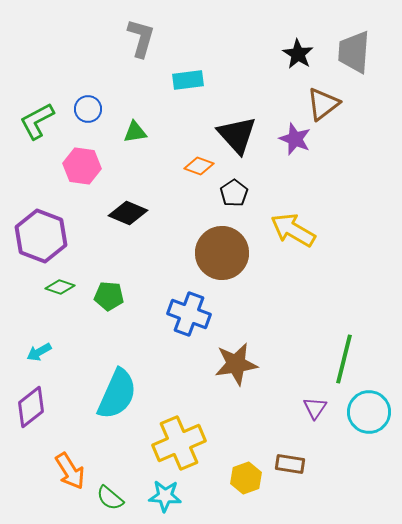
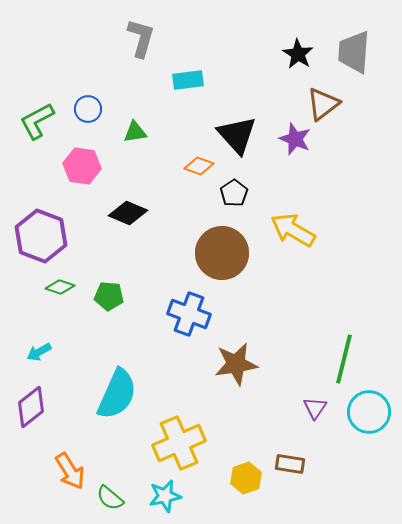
cyan star: rotated 16 degrees counterclockwise
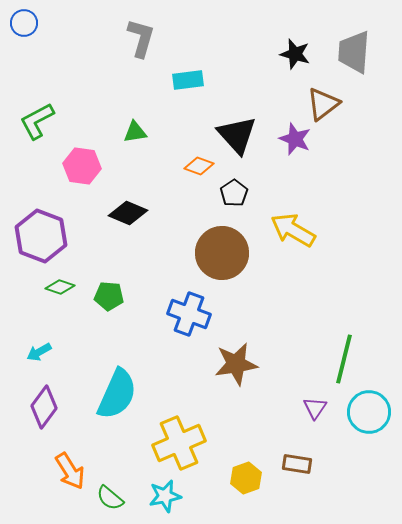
black star: moved 3 px left; rotated 16 degrees counterclockwise
blue circle: moved 64 px left, 86 px up
purple diamond: moved 13 px right; rotated 15 degrees counterclockwise
brown rectangle: moved 7 px right
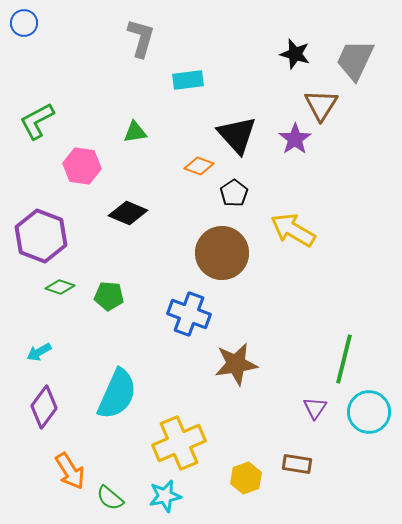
gray trapezoid: moved 1 px right, 8 px down; rotated 21 degrees clockwise
brown triangle: moved 2 px left, 1 px down; rotated 21 degrees counterclockwise
purple star: rotated 16 degrees clockwise
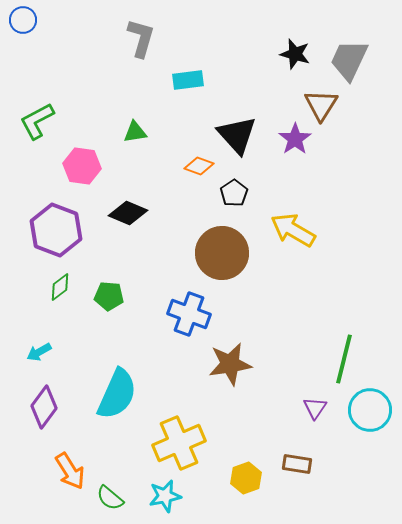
blue circle: moved 1 px left, 3 px up
gray trapezoid: moved 6 px left
purple hexagon: moved 15 px right, 6 px up
green diamond: rotated 56 degrees counterclockwise
brown star: moved 6 px left
cyan circle: moved 1 px right, 2 px up
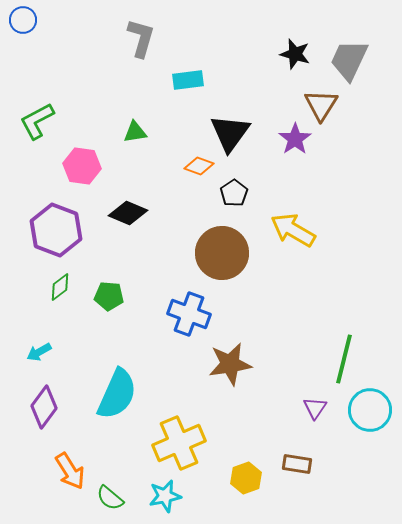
black triangle: moved 7 px left, 2 px up; rotated 18 degrees clockwise
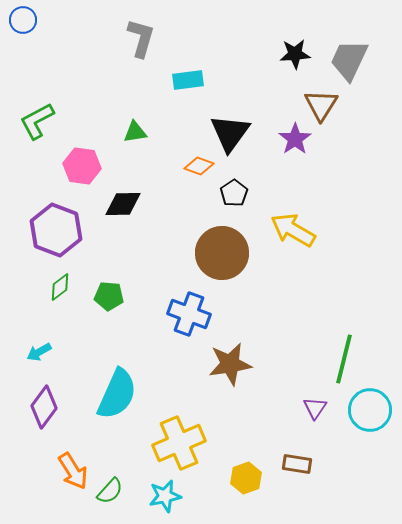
black star: rotated 20 degrees counterclockwise
black diamond: moved 5 px left, 9 px up; rotated 24 degrees counterclockwise
orange arrow: moved 3 px right
green semicircle: moved 7 px up; rotated 88 degrees counterclockwise
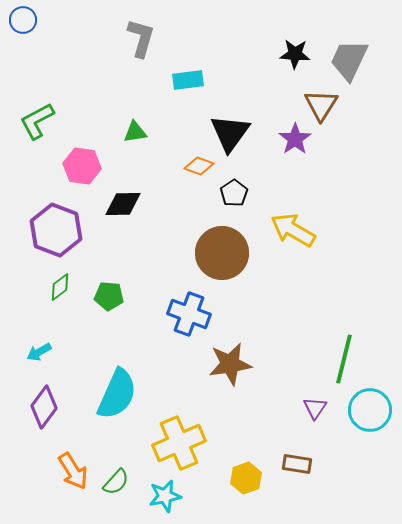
black star: rotated 8 degrees clockwise
green semicircle: moved 6 px right, 9 px up
